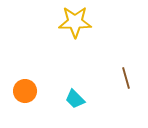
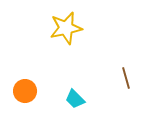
yellow star: moved 9 px left, 6 px down; rotated 12 degrees counterclockwise
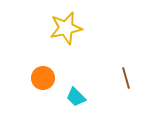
orange circle: moved 18 px right, 13 px up
cyan trapezoid: moved 1 px right, 2 px up
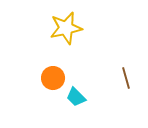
orange circle: moved 10 px right
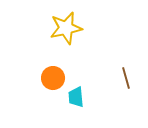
cyan trapezoid: rotated 40 degrees clockwise
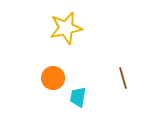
brown line: moved 3 px left
cyan trapezoid: moved 2 px right; rotated 15 degrees clockwise
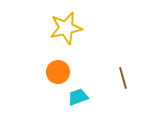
orange circle: moved 5 px right, 6 px up
cyan trapezoid: rotated 60 degrees clockwise
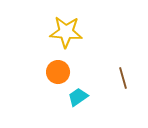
yellow star: moved 4 px down; rotated 16 degrees clockwise
cyan trapezoid: rotated 15 degrees counterclockwise
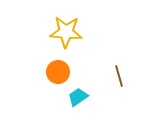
brown line: moved 4 px left, 2 px up
